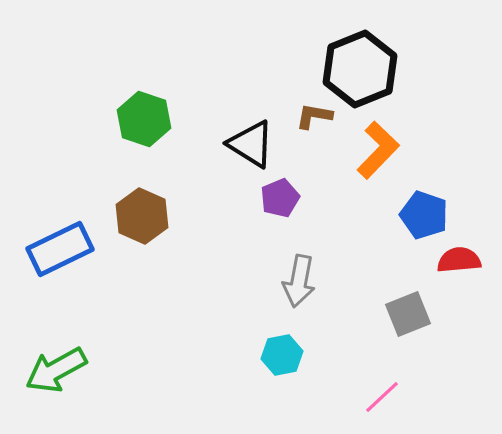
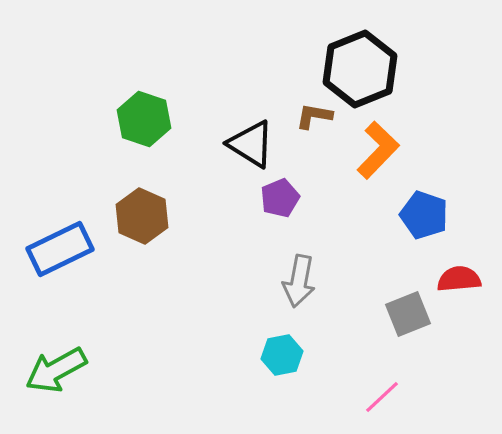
red semicircle: moved 19 px down
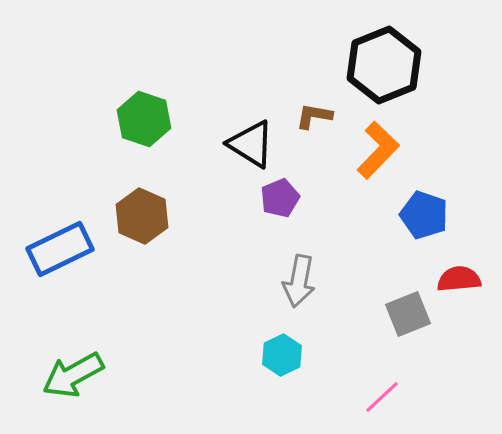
black hexagon: moved 24 px right, 4 px up
cyan hexagon: rotated 15 degrees counterclockwise
green arrow: moved 17 px right, 5 px down
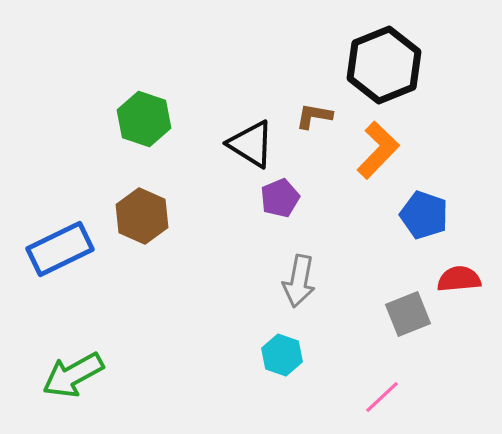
cyan hexagon: rotated 15 degrees counterclockwise
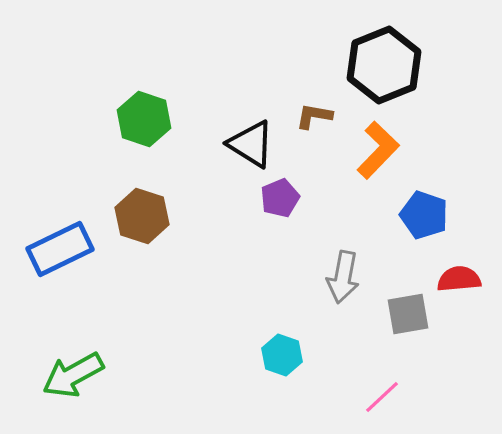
brown hexagon: rotated 6 degrees counterclockwise
gray arrow: moved 44 px right, 4 px up
gray square: rotated 12 degrees clockwise
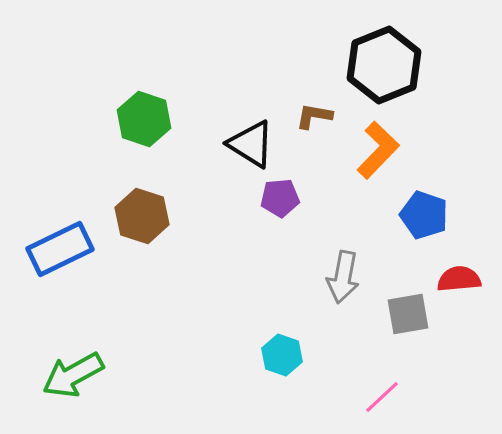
purple pentagon: rotated 18 degrees clockwise
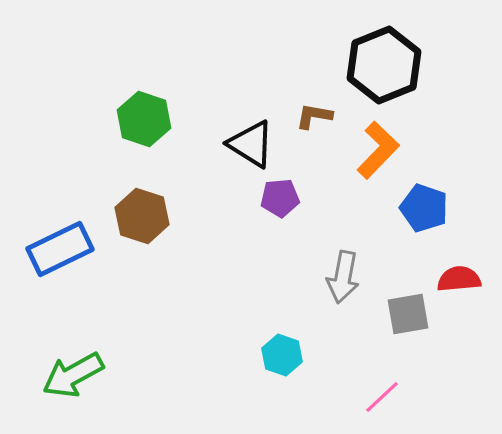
blue pentagon: moved 7 px up
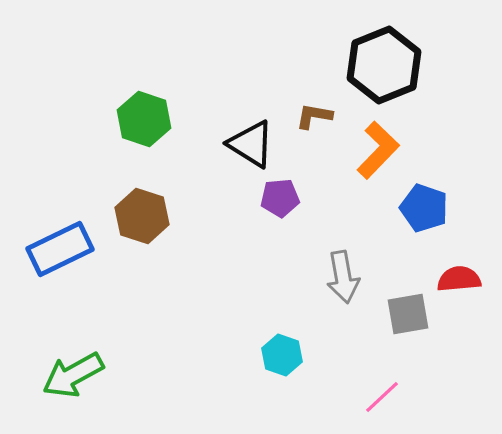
gray arrow: rotated 21 degrees counterclockwise
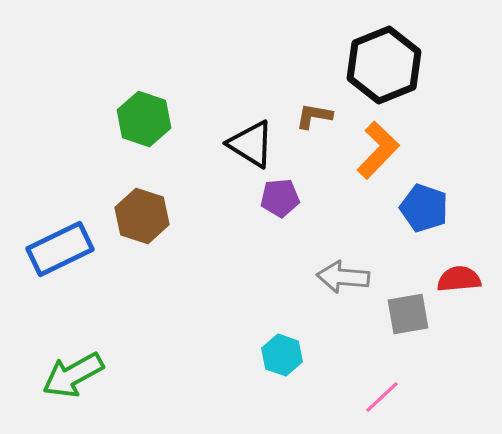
gray arrow: rotated 105 degrees clockwise
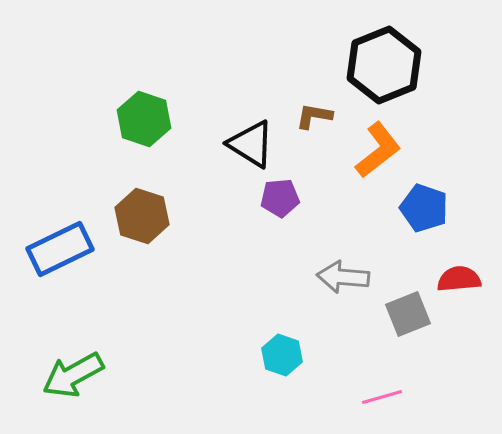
orange L-shape: rotated 8 degrees clockwise
gray square: rotated 12 degrees counterclockwise
pink line: rotated 27 degrees clockwise
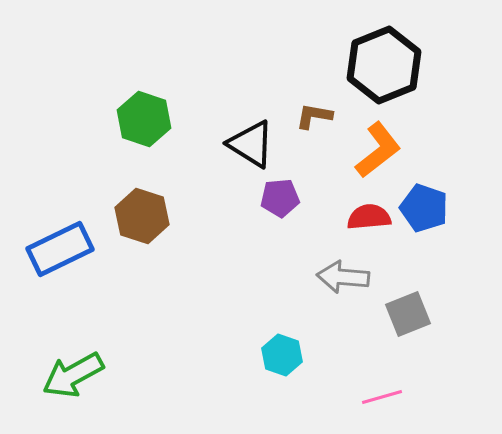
red semicircle: moved 90 px left, 62 px up
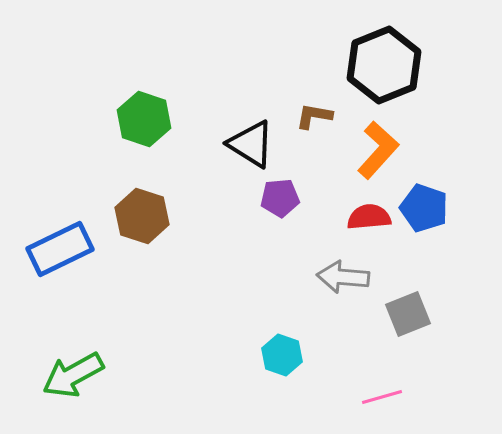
orange L-shape: rotated 10 degrees counterclockwise
